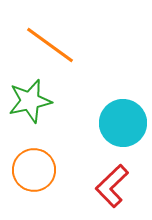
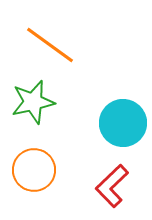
green star: moved 3 px right, 1 px down
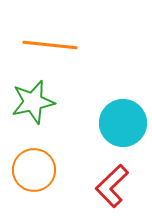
orange line: rotated 30 degrees counterclockwise
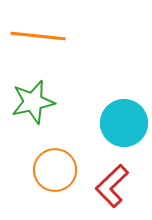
orange line: moved 12 px left, 9 px up
cyan circle: moved 1 px right
orange circle: moved 21 px right
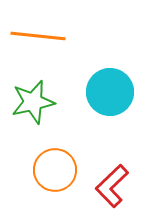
cyan circle: moved 14 px left, 31 px up
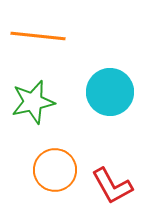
red L-shape: rotated 75 degrees counterclockwise
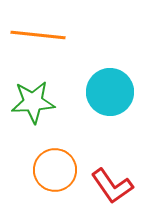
orange line: moved 1 px up
green star: rotated 9 degrees clockwise
red L-shape: rotated 6 degrees counterclockwise
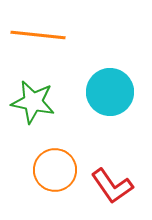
green star: rotated 15 degrees clockwise
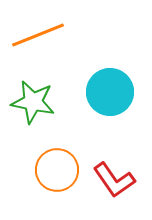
orange line: rotated 28 degrees counterclockwise
orange circle: moved 2 px right
red L-shape: moved 2 px right, 6 px up
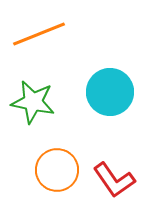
orange line: moved 1 px right, 1 px up
